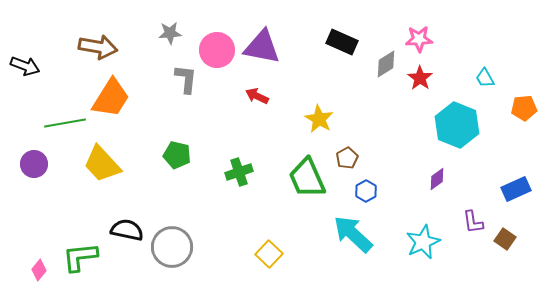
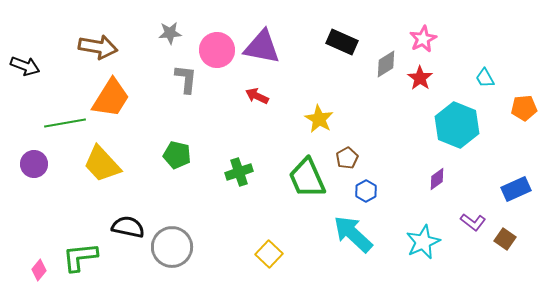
pink star: moved 4 px right; rotated 24 degrees counterclockwise
purple L-shape: rotated 45 degrees counterclockwise
black semicircle: moved 1 px right, 3 px up
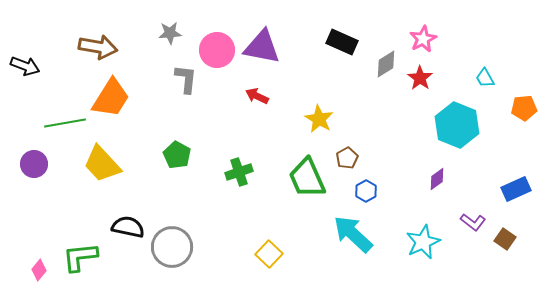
green pentagon: rotated 16 degrees clockwise
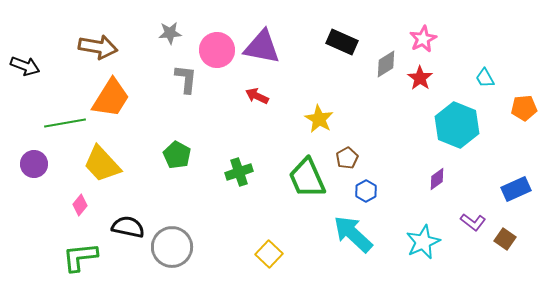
pink diamond: moved 41 px right, 65 px up
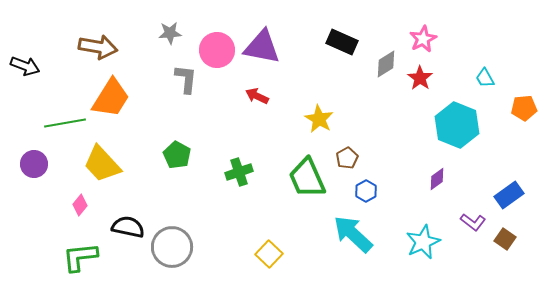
blue rectangle: moved 7 px left, 6 px down; rotated 12 degrees counterclockwise
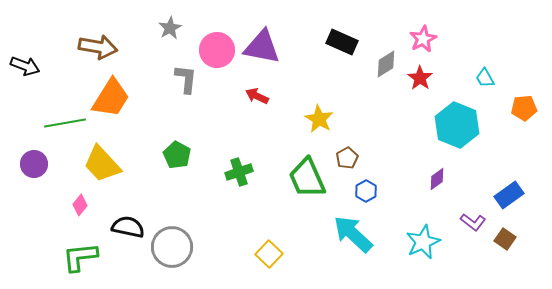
gray star: moved 5 px up; rotated 25 degrees counterclockwise
